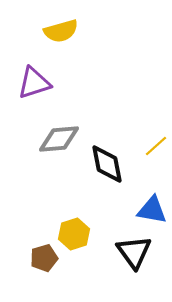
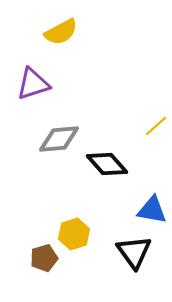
yellow semicircle: moved 1 px down; rotated 12 degrees counterclockwise
purple triangle: moved 1 px left, 1 px down
yellow line: moved 20 px up
black diamond: rotated 30 degrees counterclockwise
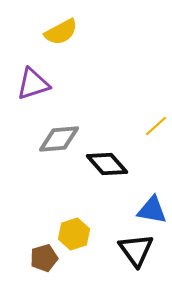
black triangle: moved 2 px right, 2 px up
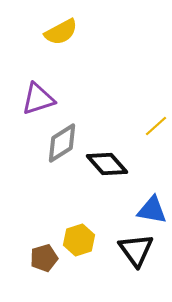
purple triangle: moved 5 px right, 15 px down
gray diamond: moved 3 px right, 4 px down; rotated 27 degrees counterclockwise
yellow hexagon: moved 5 px right, 6 px down
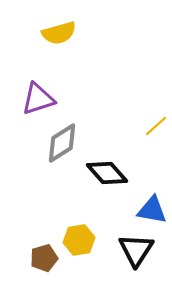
yellow semicircle: moved 2 px left, 1 px down; rotated 12 degrees clockwise
black diamond: moved 9 px down
yellow hexagon: rotated 8 degrees clockwise
black triangle: rotated 9 degrees clockwise
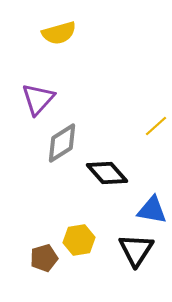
purple triangle: rotated 30 degrees counterclockwise
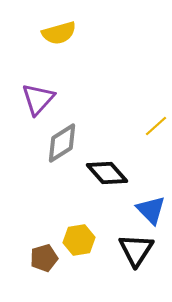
blue triangle: moved 1 px left; rotated 36 degrees clockwise
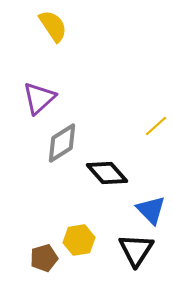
yellow semicircle: moved 6 px left, 7 px up; rotated 108 degrees counterclockwise
purple triangle: moved 1 px right, 1 px up; rotated 6 degrees clockwise
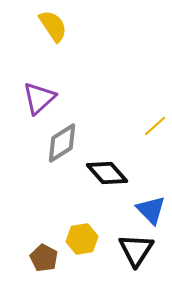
yellow line: moved 1 px left
yellow hexagon: moved 3 px right, 1 px up
brown pentagon: rotated 28 degrees counterclockwise
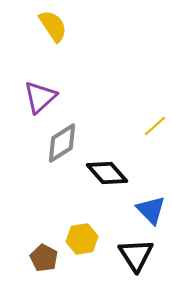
purple triangle: moved 1 px right, 1 px up
black triangle: moved 5 px down; rotated 6 degrees counterclockwise
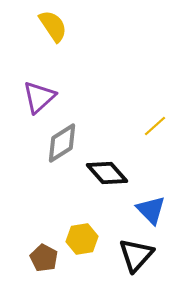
purple triangle: moved 1 px left
black triangle: rotated 15 degrees clockwise
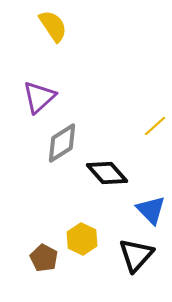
yellow hexagon: rotated 24 degrees counterclockwise
